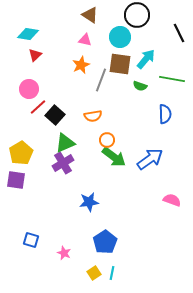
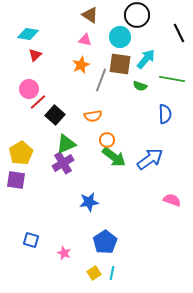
red line: moved 5 px up
green triangle: moved 1 px right, 1 px down
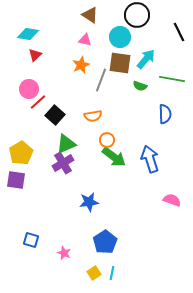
black line: moved 1 px up
brown square: moved 1 px up
blue arrow: rotated 72 degrees counterclockwise
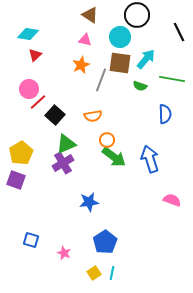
purple square: rotated 12 degrees clockwise
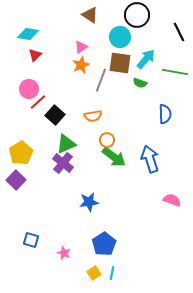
pink triangle: moved 4 px left, 7 px down; rotated 48 degrees counterclockwise
green line: moved 3 px right, 7 px up
green semicircle: moved 3 px up
purple cross: rotated 20 degrees counterclockwise
purple square: rotated 24 degrees clockwise
blue pentagon: moved 1 px left, 2 px down
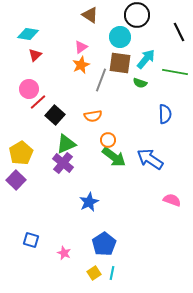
orange circle: moved 1 px right
blue arrow: rotated 40 degrees counterclockwise
blue star: rotated 18 degrees counterclockwise
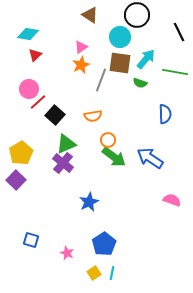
blue arrow: moved 1 px up
pink star: moved 3 px right
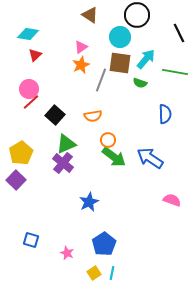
black line: moved 1 px down
red line: moved 7 px left
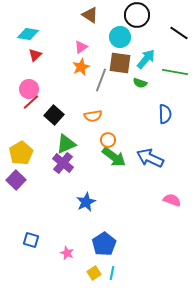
black line: rotated 30 degrees counterclockwise
orange star: moved 2 px down
black square: moved 1 px left
blue arrow: rotated 8 degrees counterclockwise
blue star: moved 3 px left
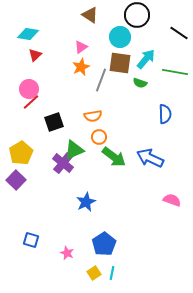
black square: moved 7 px down; rotated 30 degrees clockwise
orange circle: moved 9 px left, 3 px up
green triangle: moved 8 px right, 6 px down
